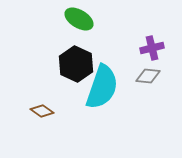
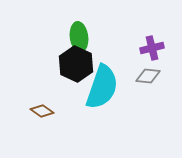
green ellipse: moved 18 px down; rotated 52 degrees clockwise
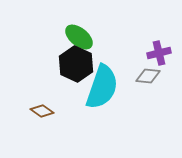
green ellipse: rotated 44 degrees counterclockwise
purple cross: moved 7 px right, 5 px down
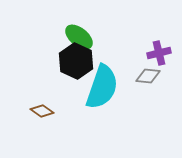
black hexagon: moved 3 px up
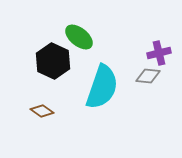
black hexagon: moved 23 px left
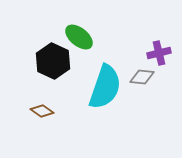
gray diamond: moved 6 px left, 1 px down
cyan semicircle: moved 3 px right
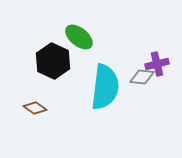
purple cross: moved 2 px left, 11 px down
cyan semicircle: rotated 12 degrees counterclockwise
brown diamond: moved 7 px left, 3 px up
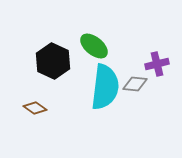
green ellipse: moved 15 px right, 9 px down
gray diamond: moved 7 px left, 7 px down
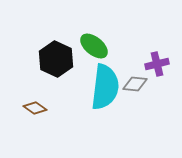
black hexagon: moved 3 px right, 2 px up
